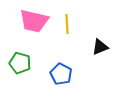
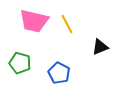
yellow line: rotated 24 degrees counterclockwise
blue pentagon: moved 2 px left, 1 px up
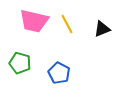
black triangle: moved 2 px right, 18 px up
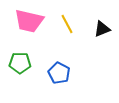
pink trapezoid: moved 5 px left
green pentagon: rotated 15 degrees counterclockwise
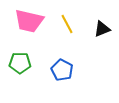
blue pentagon: moved 3 px right, 3 px up
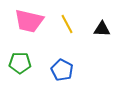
black triangle: rotated 24 degrees clockwise
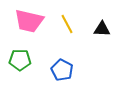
green pentagon: moved 3 px up
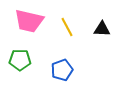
yellow line: moved 3 px down
blue pentagon: rotated 25 degrees clockwise
